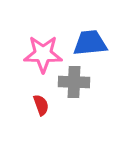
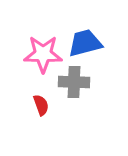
blue trapezoid: moved 5 px left; rotated 9 degrees counterclockwise
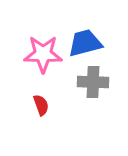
gray cross: moved 19 px right
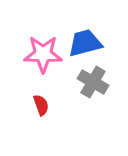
gray cross: rotated 28 degrees clockwise
